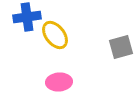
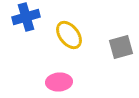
blue cross: moved 1 px left; rotated 8 degrees counterclockwise
yellow ellipse: moved 14 px right
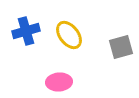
blue cross: moved 14 px down
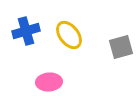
pink ellipse: moved 10 px left
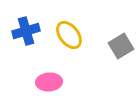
gray square: moved 1 px up; rotated 15 degrees counterclockwise
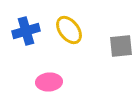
yellow ellipse: moved 5 px up
gray square: rotated 25 degrees clockwise
